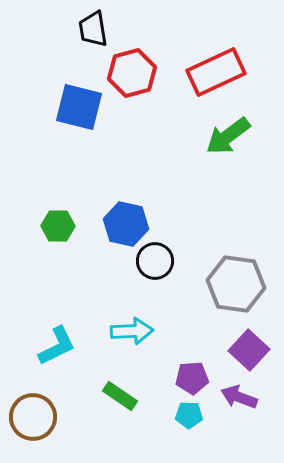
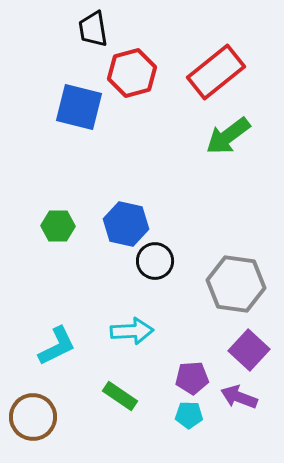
red rectangle: rotated 14 degrees counterclockwise
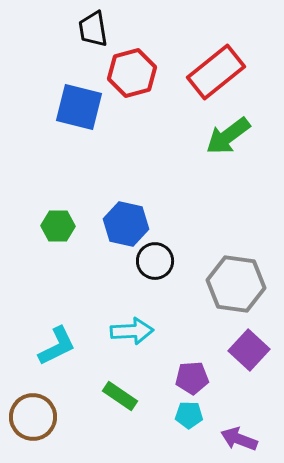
purple arrow: moved 42 px down
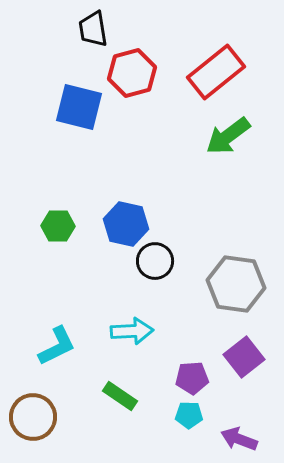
purple square: moved 5 px left, 7 px down; rotated 9 degrees clockwise
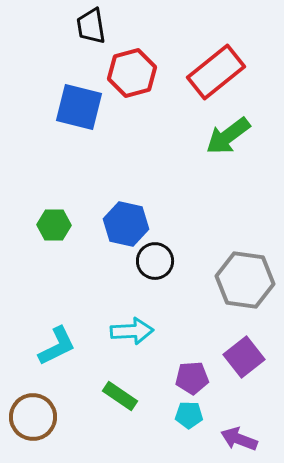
black trapezoid: moved 2 px left, 3 px up
green hexagon: moved 4 px left, 1 px up
gray hexagon: moved 9 px right, 4 px up
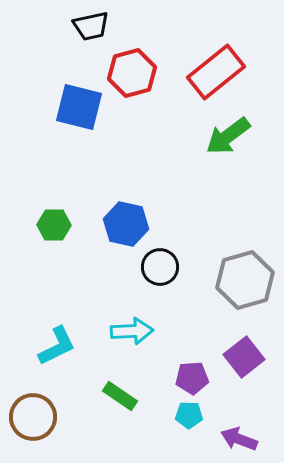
black trapezoid: rotated 93 degrees counterclockwise
black circle: moved 5 px right, 6 px down
gray hexagon: rotated 24 degrees counterclockwise
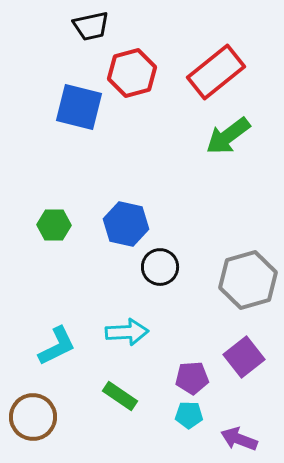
gray hexagon: moved 3 px right
cyan arrow: moved 5 px left, 1 px down
